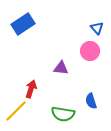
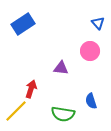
blue triangle: moved 1 px right, 5 px up
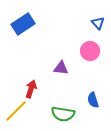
blue semicircle: moved 2 px right, 1 px up
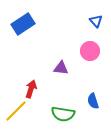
blue triangle: moved 2 px left, 2 px up
blue semicircle: moved 1 px down
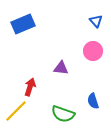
blue rectangle: rotated 10 degrees clockwise
pink circle: moved 3 px right
red arrow: moved 1 px left, 2 px up
green semicircle: rotated 10 degrees clockwise
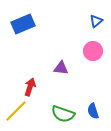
blue triangle: rotated 32 degrees clockwise
blue semicircle: moved 10 px down
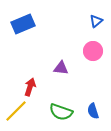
green semicircle: moved 2 px left, 2 px up
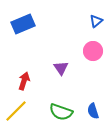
purple triangle: rotated 49 degrees clockwise
red arrow: moved 6 px left, 6 px up
